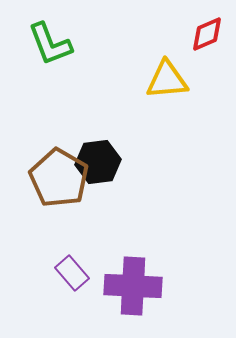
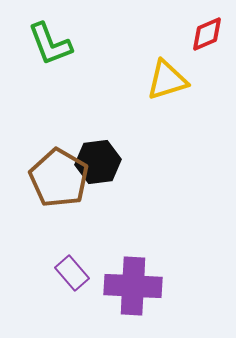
yellow triangle: rotated 12 degrees counterclockwise
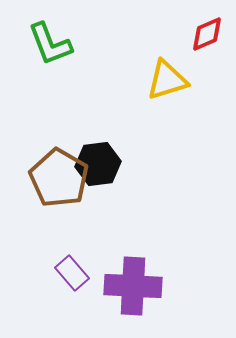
black hexagon: moved 2 px down
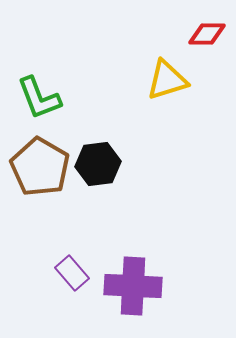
red diamond: rotated 24 degrees clockwise
green L-shape: moved 11 px left, 54 px down
brown pentagon: moved 19 px left, 11 px up
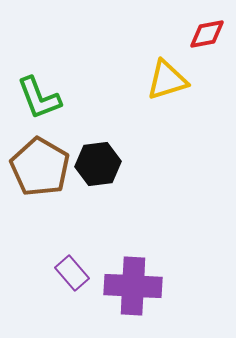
red diamond: rotated 12 degrees counterclockwise
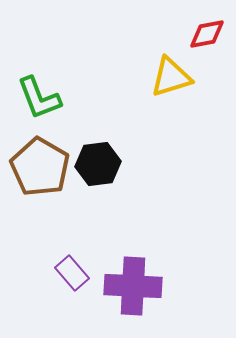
yellow triangle: moved 4 px right, 3 px up
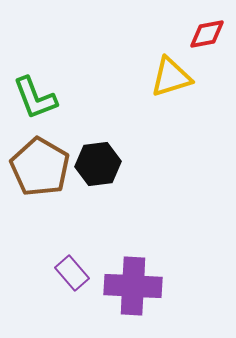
green L-shape: moved 4 px left
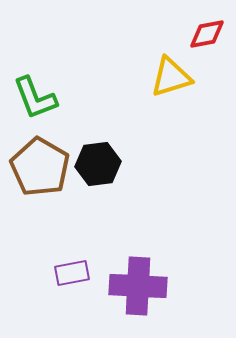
purple rectangle: rotated 60 degrees counterclockwise
purple cross: moved 5 px right
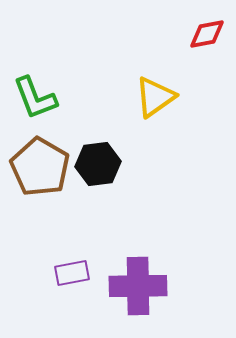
yellow triangle: moved 16 px left, 20 px down; rotated 18 degrees counterclockwise
purple cross: rotated 4 degrees counterclockwise
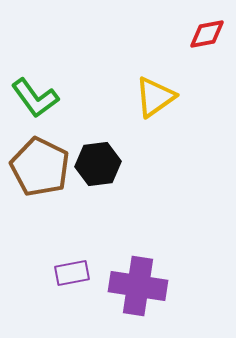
green L-shape: rotated 15 degrees counterclockwise
brown pentagon: rotated 4 degrees counterclockwise
purple cross: rotated 10 degrees clockwise
